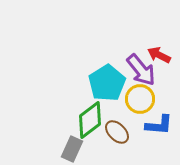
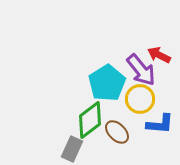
blue L-shape: moved 1 px right, 1 px up
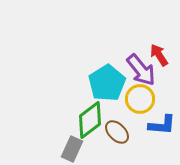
red arrow: rotated 30 degrees clockwise
blue L-shape: moved 2 px right, 1 px down
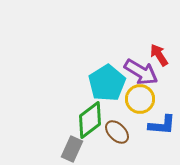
purple arrow: moved 2 px down; rotated 20 degrees counterclockwise
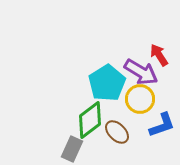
blue L-shape: rotated 24 degrees counterclockwise
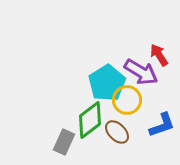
yellow circle: moved 13 px left, 1 px down
gray rectangle: moved 8 px left, 7 px up
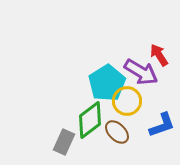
yellow circle: moved 1 px down
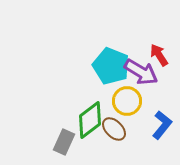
cyan pentagon: moved 4 px right, 17 px up; rotated 18 degrees counterclockwise
blue L-shape: rotated 32 degrees counterclockwise
brown ellipse: moved 3 px left, 3 px up
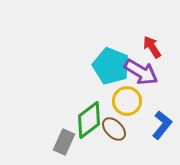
red arrow: moved 7 px left, 8 px up
green diamond: moved 1 px left
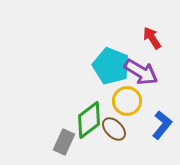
red arrow: moved 9 px up
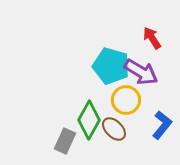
cyan pentagon: rotated 6 degrees counterclockwise
yellow circle: moved 1 px left, 1 px up
green diamond: rotated 24 degrees counterclockwise
gray rectangle: moved 1 px right, 1 px up
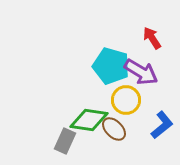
green diamond: rotated 69 degrees clockwise
blue L-shape: rotated 12 degrees clockwise
